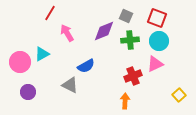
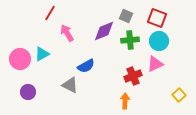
pink circle: moved 3 px up
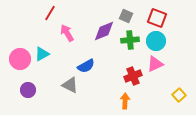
cyan circle: moved 3 px left
purple circle: moved 2 px up
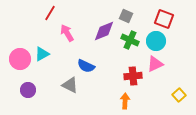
red square: moved 7 px right, 1 px down
green cross: rotated 30 degrees clockwise
blue semicircle: rotated 54 degrees clockwise
red cross: rotated 18 degrees clockwise
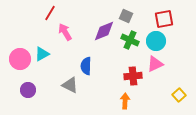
red square: rotated 30 degrees counterclockwise
pink arrow: moved 2 px left, 1 px up
blue semicircle: rotated 66 degrees clockwise
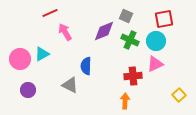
red line: rotated 35 degrees clockwise
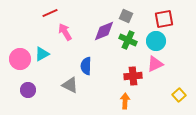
green cross: moved 2 px left
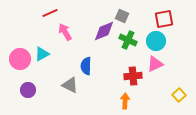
gray square: moved 4 px left
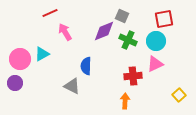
gray triangle: moved 2 px right, 1 px down
purple circle: moved 13 px left, 7 px up
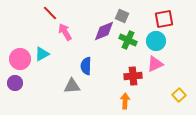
red line: rotated 70 degrees clockwise
gray triangle: rotated 30 degrees counterclockwise
